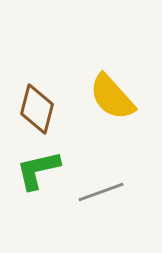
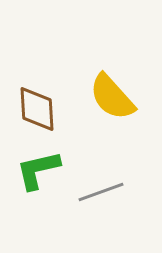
brown diamond: rotated 18 degrees counterclockwise
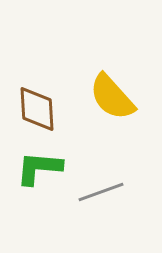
green L-shape: moved 1 px right, 2 px up; rotated 18 degrees clockwise
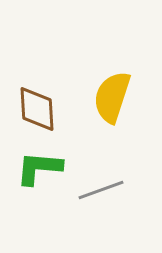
yellow semicircle: rotated 60 degrees clockwise
gray line: moved 2 px up
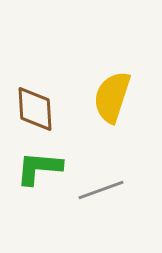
brown diamond: moved 2 px left
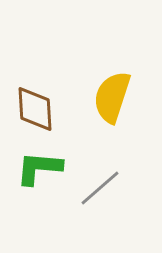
gray line: moved 1 px left, 2 px up; rotated 21 degrees counterclockwise
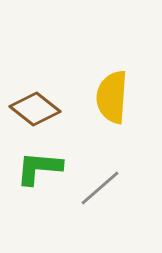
yellow semicircle: rotated 14 degrees counterclockwise
brown diamond: rotated 48 degrees counterclockwise
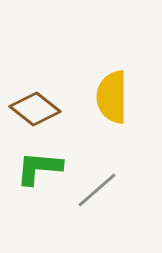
yellow semicircle: rotated 4 degrees counterclockwise
gray line: moved 3 px left, 2 px down
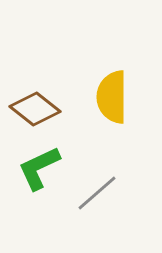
green L-shape: rotated 30 degrees counterclockwise
gray line: moved 3 px down
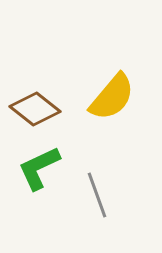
yellow semicircle: rotated 140 degrees counterclockwise
gray line: moved 2 px down; rotated 69 degrees counterclockwise
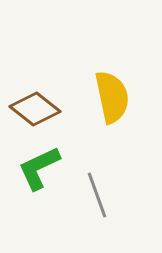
yellow semicircle: rotated 52 degrees counterclockwise
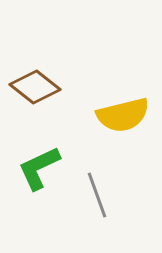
yellow semicircle: moved 11 px right, 18 px down; rotated 88 degrees clockwise
brown diamond: moved 22 px up
